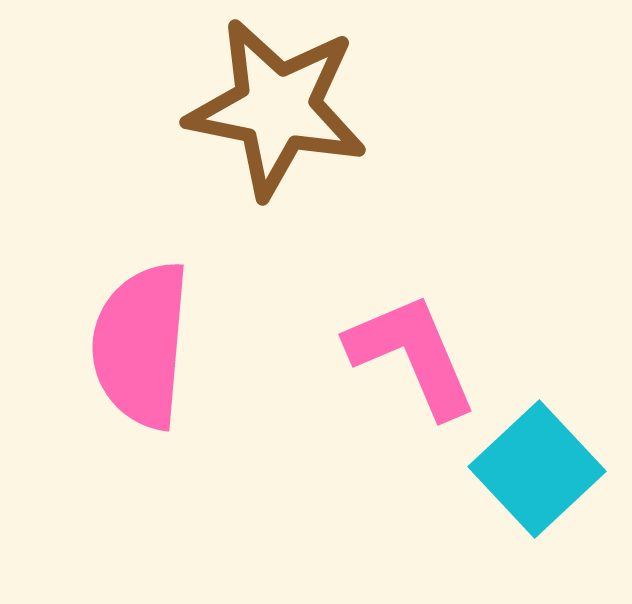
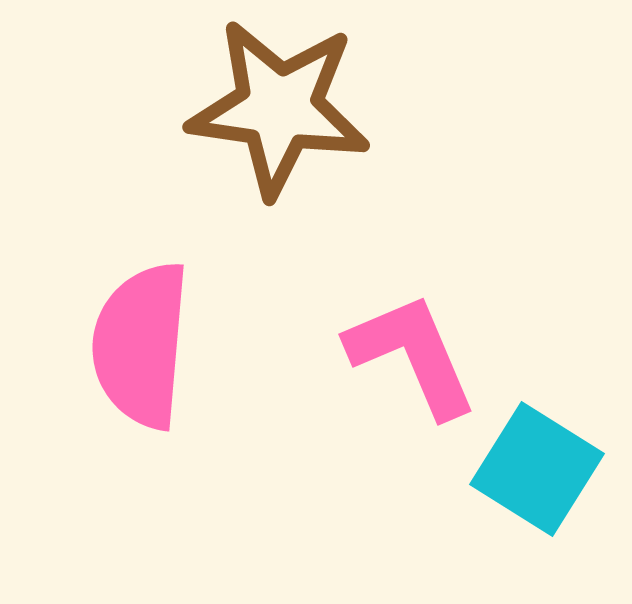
brown star: moved 2 px right; rotated 3 degrees counterclockwise
cyan square: rotated 15 degrees counterclockwise
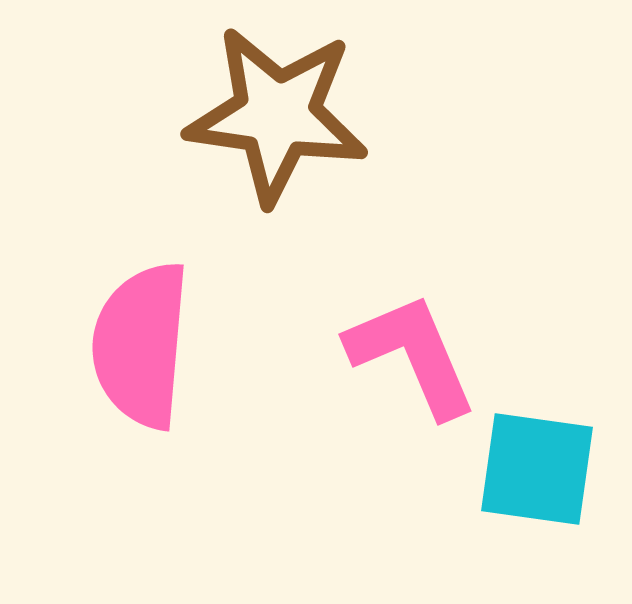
brown star: moved 2 px left, 7 px down
cyan square: rotated 24 degrees counterclockwise
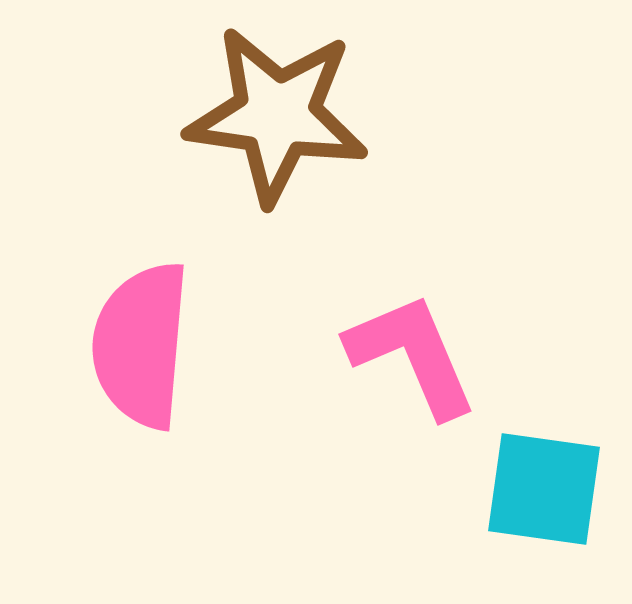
cyan square: moved 7 px right, 20 px down
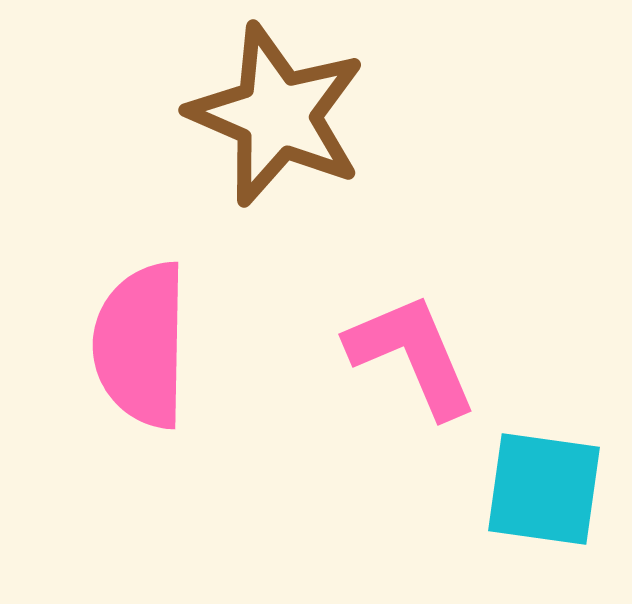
brown star: rotated 15 degrees clockwise
pink semicircle: rotated 4 degrees counterclockwise
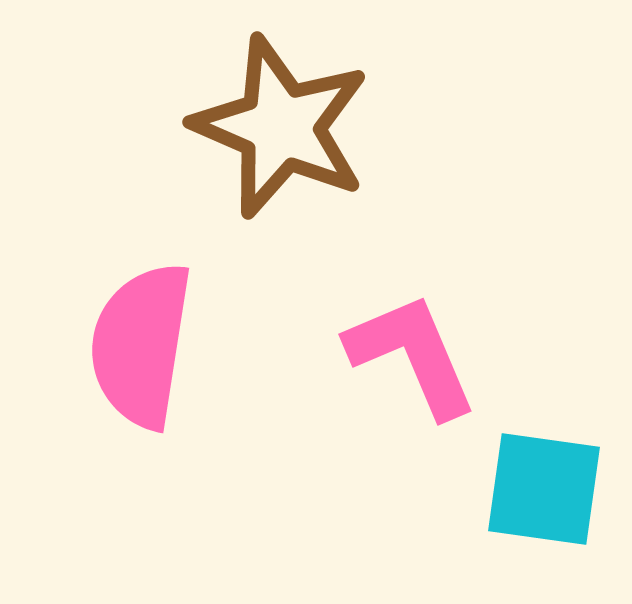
brown star: moved 4 px right, 12 px down
pink semicircle: rotated 8 degrees clockwise
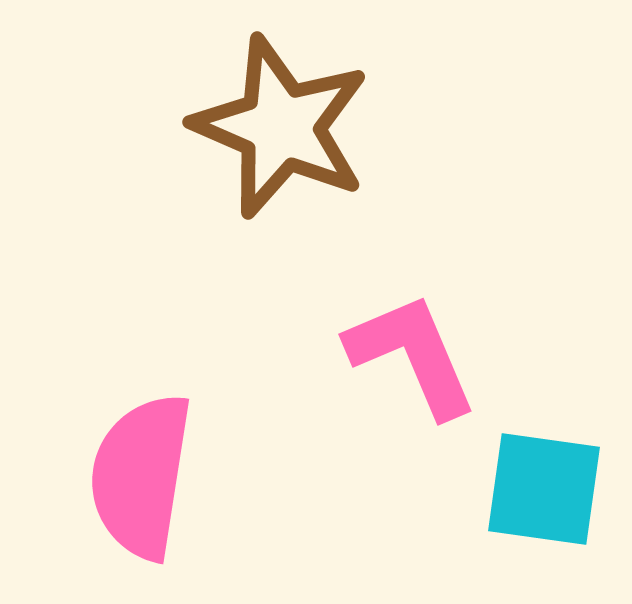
pink semicircle: moved 131 px down
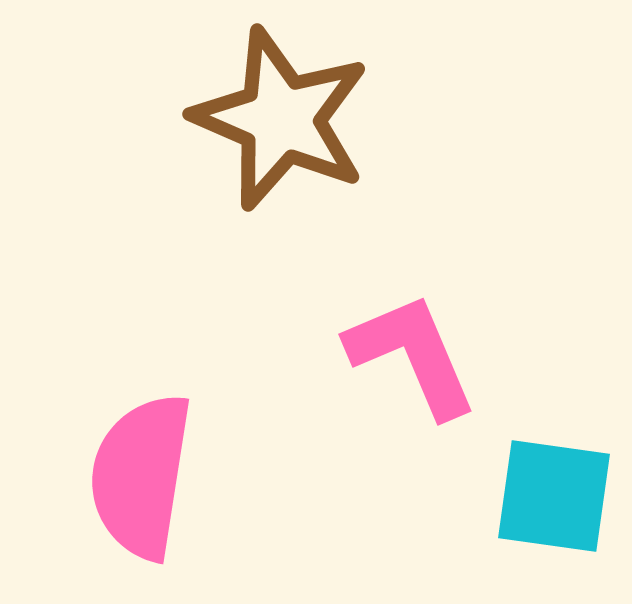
brown star: moved 8 px up
cyan square: moved 10 px right, 7 px down
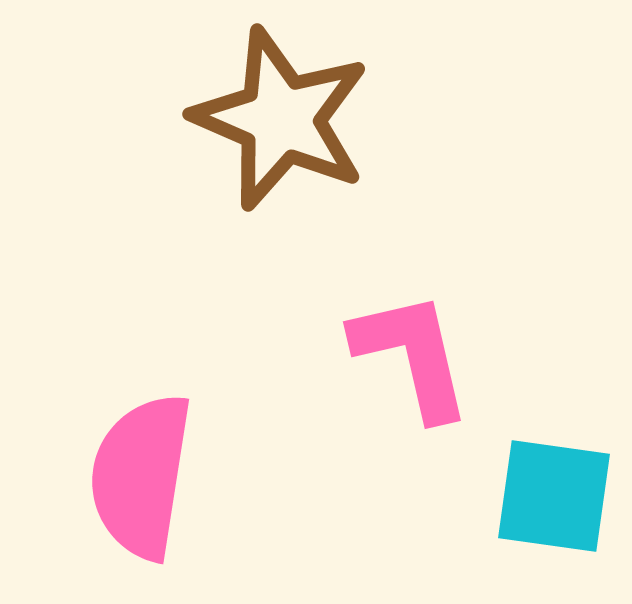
pink L-shape: rotated 10 degrees clockwise
